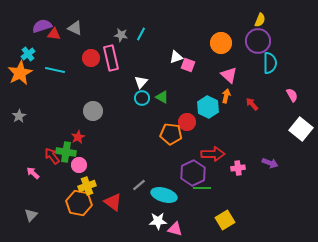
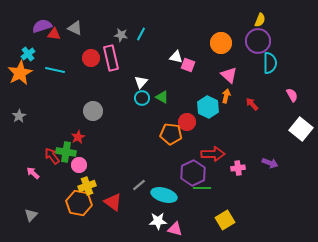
white triangle at (176, 57): rotated 32 degrees clockwise
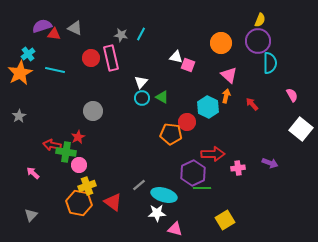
red arrow at (52, 156): moved 11 px up; rotated 42 degrees counterclockwise
white star at (158, 221): moved 1 px left, 8 px up
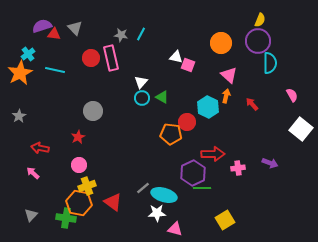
gray triangle at (75, 28): rotated 21 degrees clockwise
red arrow at (52, 145): moved 12 px left, 3 px down
green cross at (66, 152): moved 66 px down
gray line at (139, 185): moved 4 px right, 3 px down
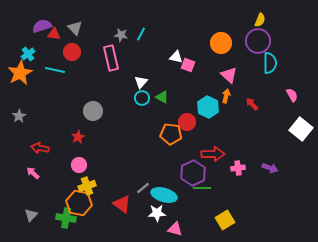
red circle at (91, 58): moved 19 px left, 6 px up
purple arrow at (270, 163): moved 5 px down
red triangle at (113, 202): moved 9 px right, 2 px down
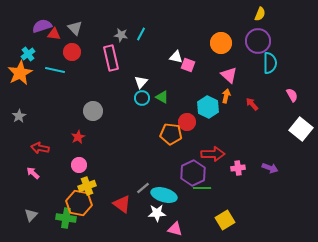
yellow semicircle at (260, 20): moved 6 px up
